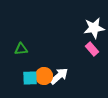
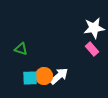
green triangle: rotated 24 degrees clockwise
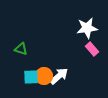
white star: moved 7 px left
cyan square: moved 1 px right, 1 px up
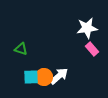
orange circle: moved 1 px down
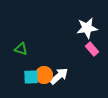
orange circle: moved 2 px up
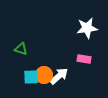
pink rectangle: moved 8 px left, 10 px down; rotated 40 degrees counterclockwise
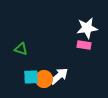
pink rectangle: moved 14 px up
orange circle: moved 4 px down
